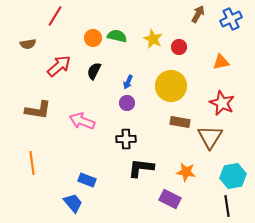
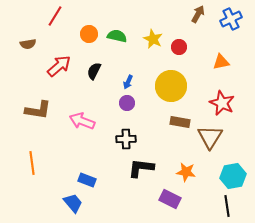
orange circle: moved 4 px left, 4 px up
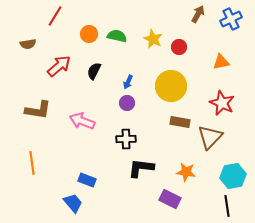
brown triangle: rotated 12 degrees clockwise
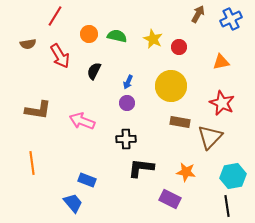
red arrow: moved 1 px right, 10 px up; rotated 100 degrees clockwise
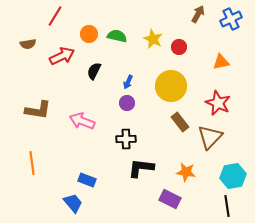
red arrow: moved 2 px right; rotated 85 degrees counterclockwise
red star: moved 4 px left
brown rectangle: rotated 42 degrees clockwise
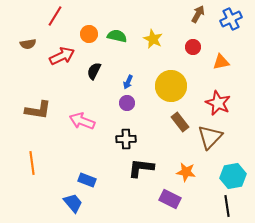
red circle: moved 14 px right
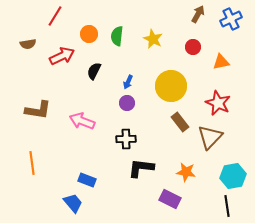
green semicircle: rotated 96 degrees counterclockwise
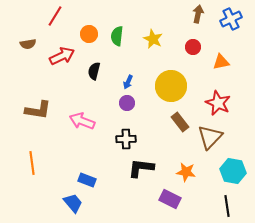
brown arrow: rotated 18 degrees counterclockwise
black semicircle: rotated 12 degrees counterclockwise
cyan hexagon: moved 5 px up; rotated 20 degrees clockwise
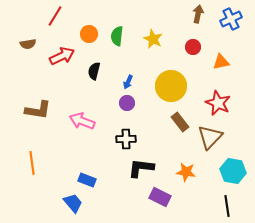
purple rectangle: moved 10 px left, 2 px up
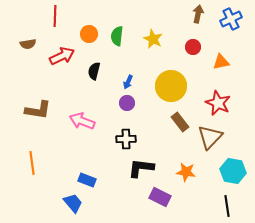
red line: rotated 30 degrees counterclockwise
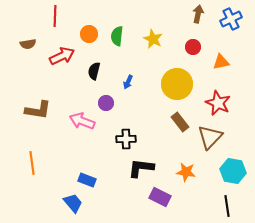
yellow circle: moved 6 px right, 2 px up
purple circle: moved 21 px left
